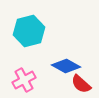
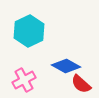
cyan hexagon: rotated 12 degrees counterclockwise
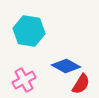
cyan hexagon: rotated 24 degrees counterclockwise
red semicircle: rotated 100 degrees counterclockwise
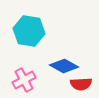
blue diamond: moved 2 px left
red semicircle: rotated 55 degrees clockwise
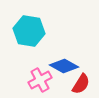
pink cross: moved 16 px right
red semicircle: rotated 55 degrees counterclockwise
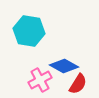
red semicircle: moved 3 px left
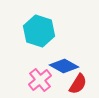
cyan hexagon: moved 10 px right; rotated 8 degrees clockwise
pink cross: rotated 10 degrees counterclockwise
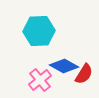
cyan hexagon: rotated 20 degrees counterclockwise
red semicircle: moved 6 px right, 10 px up
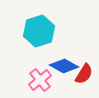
cyan hexagon: rotated 16 degrees counterclockwise
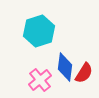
blue diamond: moved 1 px right, 1 px down; rotated 68 degrees clockwise
red semicircle: moved 1 px up
